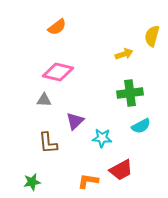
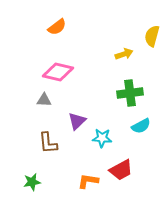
purple triangle: moved 2 px right
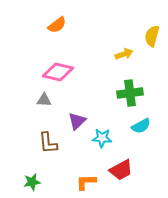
orange semicircle: moved 2 px up
orange L-shape: moved 2 px left, 1 px down; rotated 10 degrees counterclockwise
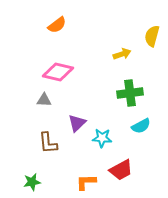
yellow arrow: moved 2 px left
purple triangle: moved 2 px down
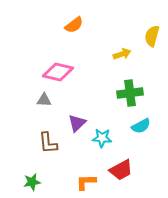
orange semicircle: moved 17 px right
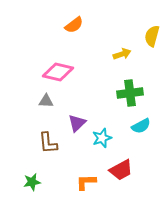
gray triangle: moved 2 px right, 1 px down
cyan star: rotated 24 degrees counterclockwise
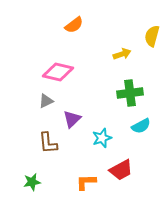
gray triangle: rotated 28 degrees counterclockwise
purple triangle: moved 5 px left, 4 px up
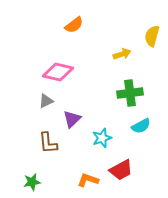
orange L-shape: moved 2 px right, 2 px up; rotated 20 degrees clockwise
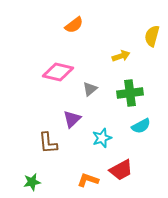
yellow arrow: moved 1 px left, 2 px down
gray triangle: moved 44 px right, 12 px up; rotated 14 degrees counterclockwise
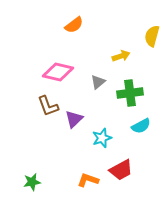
gray triangle: moved 8 px right, 7 px up
purple triangle: moved 2 px right
brown L-shape: moved 37 px up; rotated 15 degrees counterclockwise
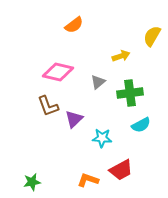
yellow semicircle: rotated 15 degrees clockwise
cyan semicircle: moved 1 px up
cyan star: rotated 24 degrees clockwise
